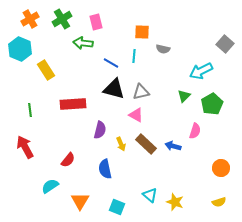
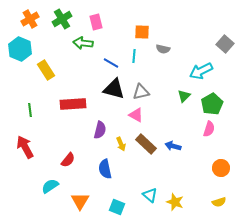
pink semicircle: moved 14 px right, 2 px up
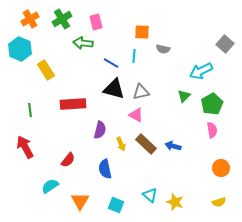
pink semicircle: moved 3 px right, 1 px down; rotated 28 degrees counterclockwise
cyan square: moved 1 px left, 2 px up
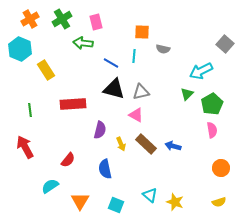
green triangle: moved 3 px right, 2 px up
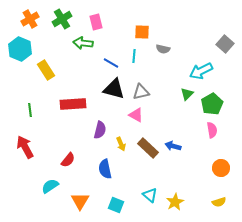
brown rectangle: moved 2 px right, 4 px down
yellow star: rotated 24 degrees clockwise
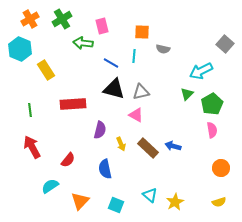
pink rectangle: moved 6 px right, 4 px down
red arrow: moved 7 px right
orange triangle: rotated 12 degrees clockwise
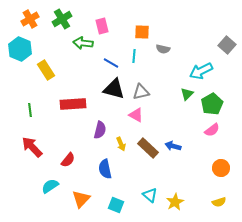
gray square: moved 2 px right, 1 px down
pink semicircle: rotated 63 degrees clockwise
red arrow: rotated 15 degrees counterclockwise
orange triangle: moved 1 px right, 2 px up
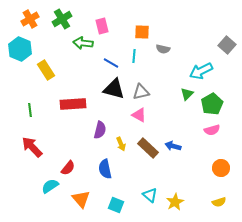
pink triangle: moved 3 px right
pink semicircle: rotated 21 degrees clockwise
red semicircle: moved 8 px down
orange triangle: rotated 24 degrees counterclockwise
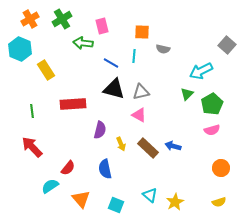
green line: moved 2 px right, 1 px down
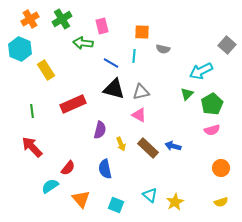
red rectangle: rotated 20 degrees counterclockwise
yellow semicircle: moved 2 px right
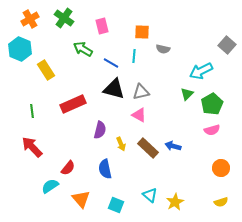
green cross: moved 2 px right, 1 px up; rotated 24 degrees counterclockwise
green arrow: moved 6 px down; rotated 24 degrees clockwise
